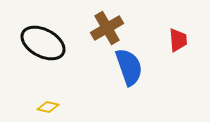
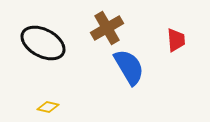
red trapezoid: moved 2 px left
blue semicircle: rotated 12 degrees counterclockwise
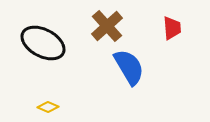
brown cross: moved 2 px up; rotated 12 degrees counterclockwise
red trapezoid: moved 4 px left, 12 px up
yellow diamond: rotated 10 degrees clockwise
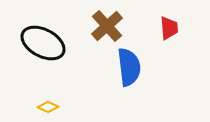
red trapezoid: moved 3 px left
blue semicircle: rotated 24 degrees clockwise
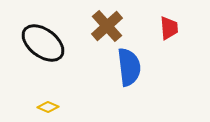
black ellipse: rotated 9 degrees clockwise
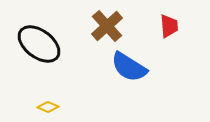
red trapezoid: moved 2 px up
black ellipse: moved 4 px left, 1 px down
blue semicircle: rotated 129 degrees clockwise
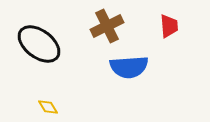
brown cross: rotated 16 degrees clockwise
blue semicircle: rotated 36 degrees counterclockwise
yellow diamond: rotated 35 degrees clockwise
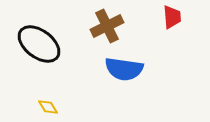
red trapezoid: moved 3 px right, 9 px up
blue semicircle: moved 5 px left, 2 px down; rotated 12 degrees clockwise
